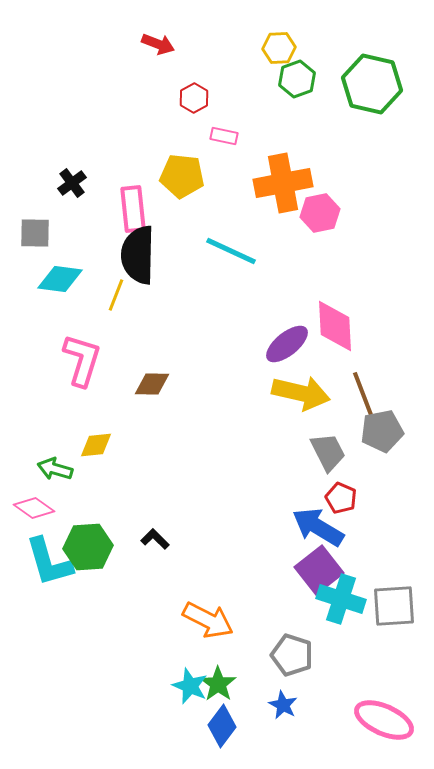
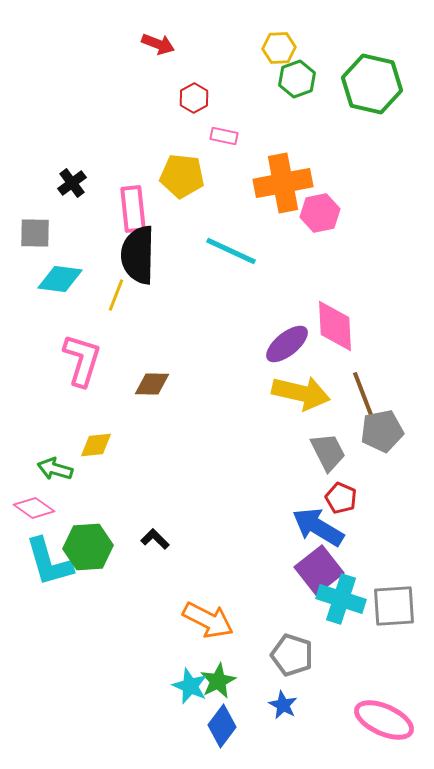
green star at (218, 684): moved 3 px up; rotated 9 degrees clockwise
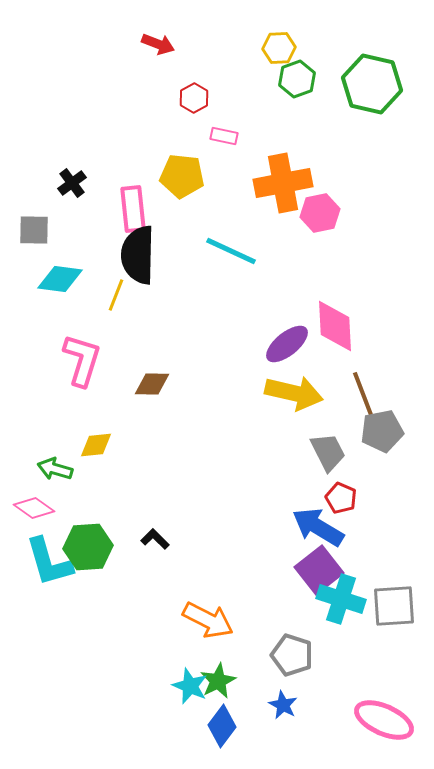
gray square at (35, 233): moved 1 px left, 3 px up
yellow arrow at (301, 393): moved 7 px left
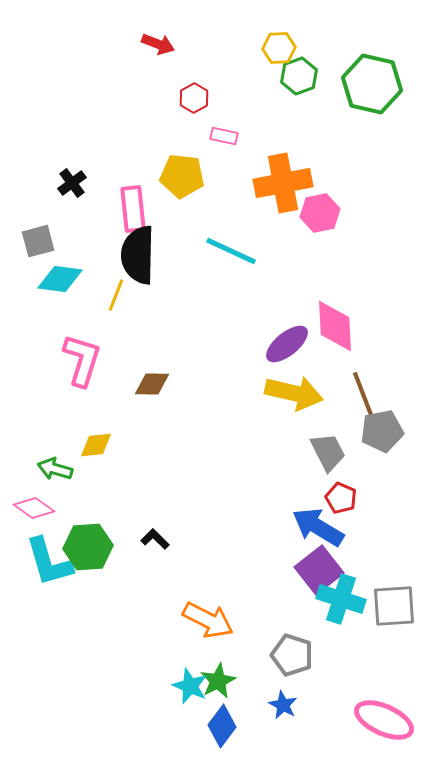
green hexagon at (297, 79): moved 2 px right, 3 px up
gray square at (34, 230): moved 4 px right, 11 px down; rotated 16 degrees counterclockwise
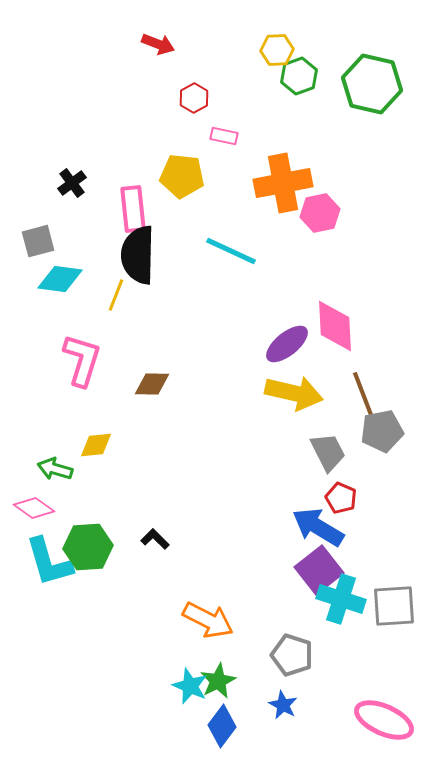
yellow hexagon at (279, 48): moved 2 px left, 2 px down
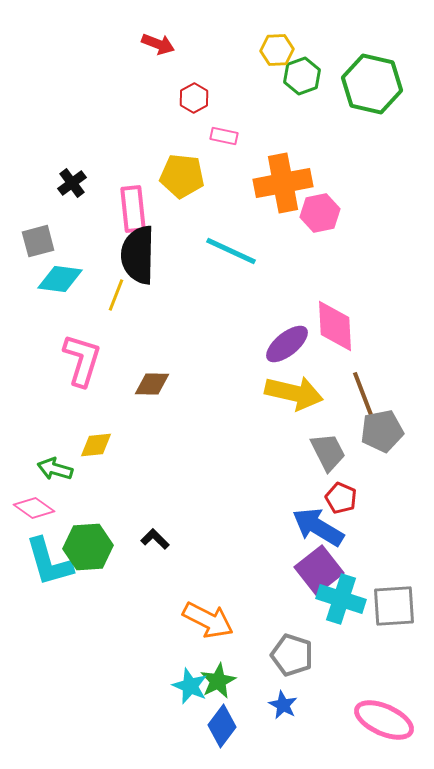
green hexagon at (299, 76): moved 3 px right
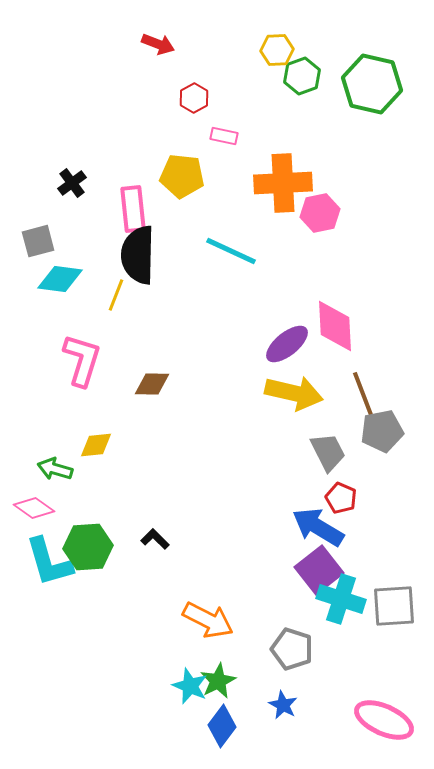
orange cross at (283, 183): rotated 8 degrees clockwise
gray pentagon at (292, 655): moved 6 px up
